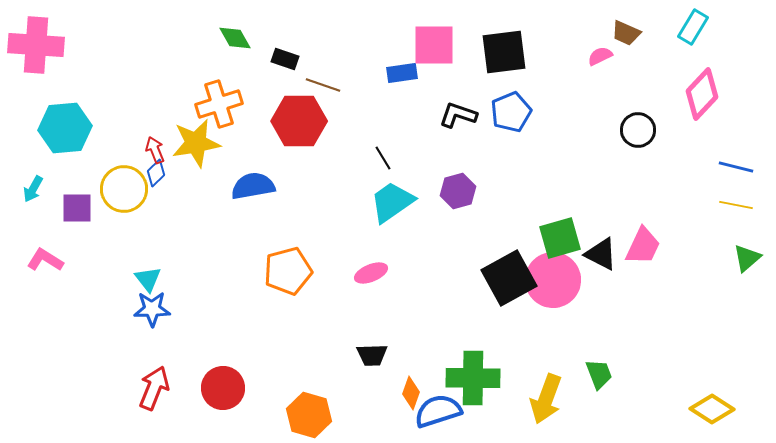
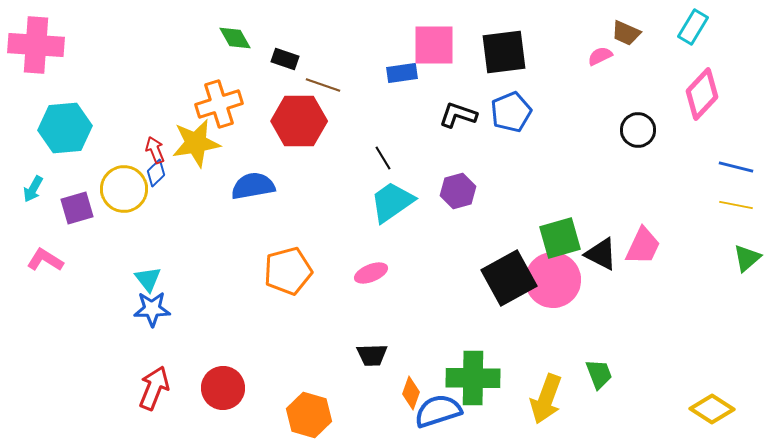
purple square at (77, 208): rotated 16 degrees counterclockwise
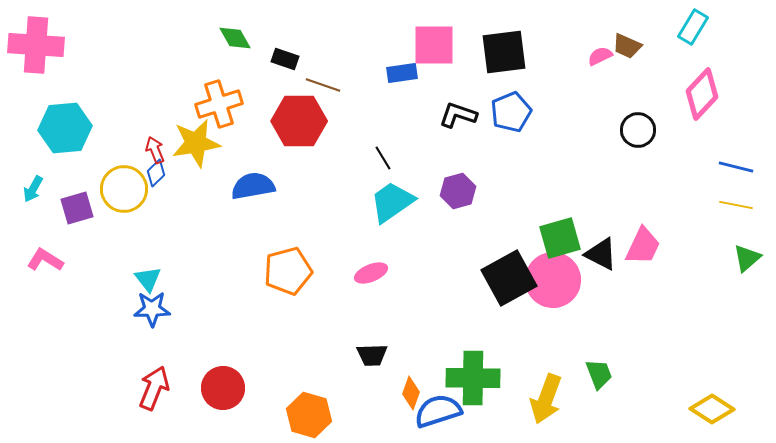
brown trapezoid at (626, 33): moved 1 px right, 13 px down
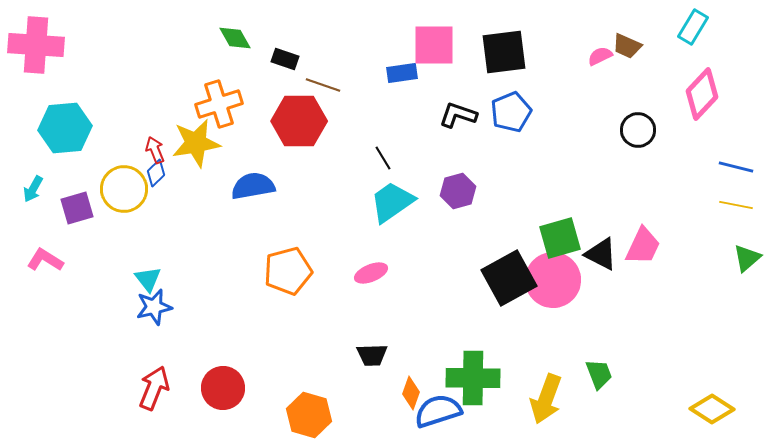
blue star at (152, 309): moved 2 px right, 2 px up; rotated 12 degrees counterclockwise
